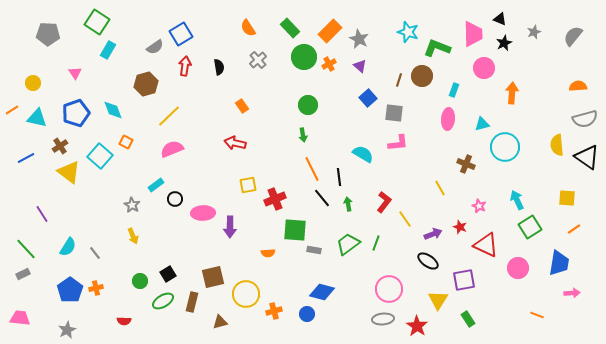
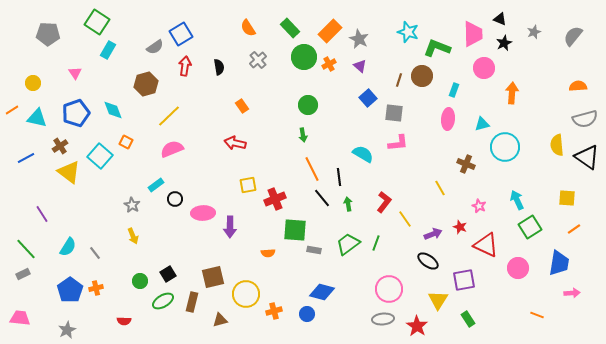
brown triangle at (220, 322): moved 2 px up
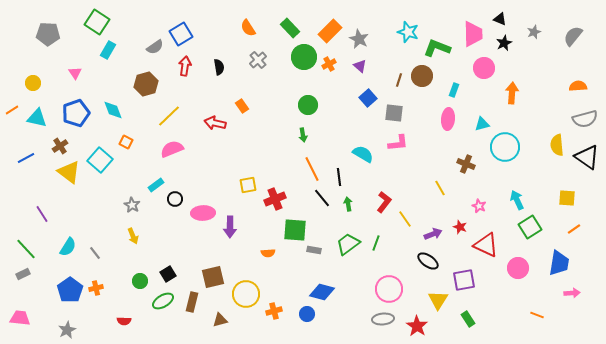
red arrow at (235, 143): moved 20 px left, 20 px up
cyan square at (100, 156): moved 4 px down
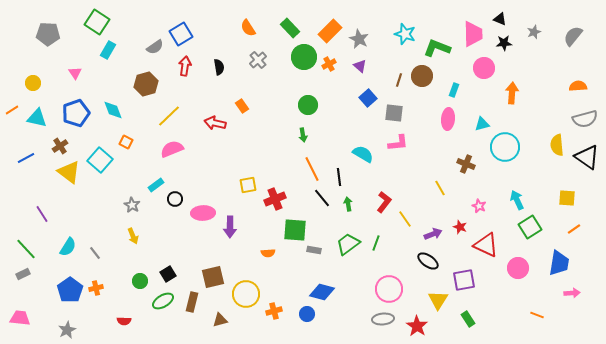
cyan star at (408, 32): moved 3 px left, 2 px down
black star at (504, 43): rotated 21 degrees clockwise
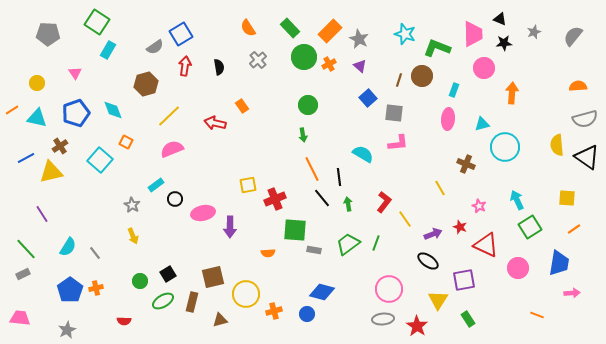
yellow circle at (33, 83): moved 4 px right
yellow triangle at (69, 172): moved 18 px left; rotated 50 degrees counterclockwise
pink ellipse at (203, 213): rotated 10 degrees counterclockwise
